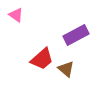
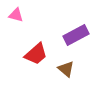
pink triangle: rotated 21 degrees counterclockwise
red trapezoid: moved 6 px left, 5 px up
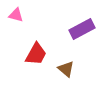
purple rectangle: moved 6 px right, 6 px up
red trapezoid: rotated 20 degrees counterclockwise
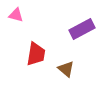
red trapezoid: rotated 20 degrees counterclockwise
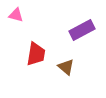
purple rectangle: moved 1 px down
brown triangle: moved 2 px up
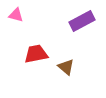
purple rectangle: moved 9 px up
red trapezoid: rotated 110 degrees counterclockwise
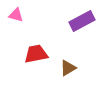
brown triangle: moved 2 px right, 1 px down; rotated 48 degrees clockwise
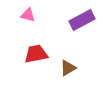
pink triangle: moved 12 px right
purple rectangle: moved 1 px up
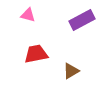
brown triangle: moved 3 px right, 3 px down
